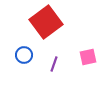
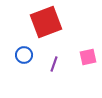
red square: rotated 16 degrees clockwise
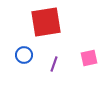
red square: rotated 12 degrees clockwise
pink square: moved 1 px right, 1 px down
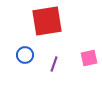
red square: moved 1 px right, 1 px up
blue circle: moved 1 px right
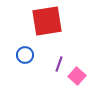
pink square: moved 12 px left, 18 px down; rotated 36 degrees counterclockwise
purple line: moved 5 px right
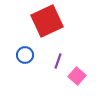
red square: rotated 16 degrees counterclockwise
purple line: moved 1 px left, 3 px up
